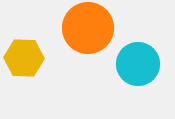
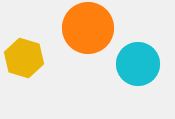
yellow hexagon: rotated 15 degrees clockwise
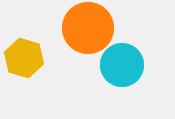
cyan circle: moved 16 px left, 1 px down
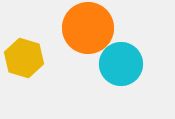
cyan circle: moved 1 px left, 1 px up
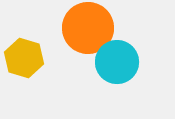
cyan circle: moved 4 px left, 2 px up
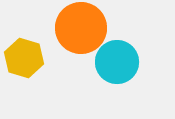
orange circle: moved 7 px left
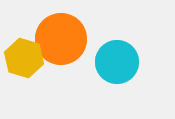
orange circle: moved 20 px left, 11 px down
